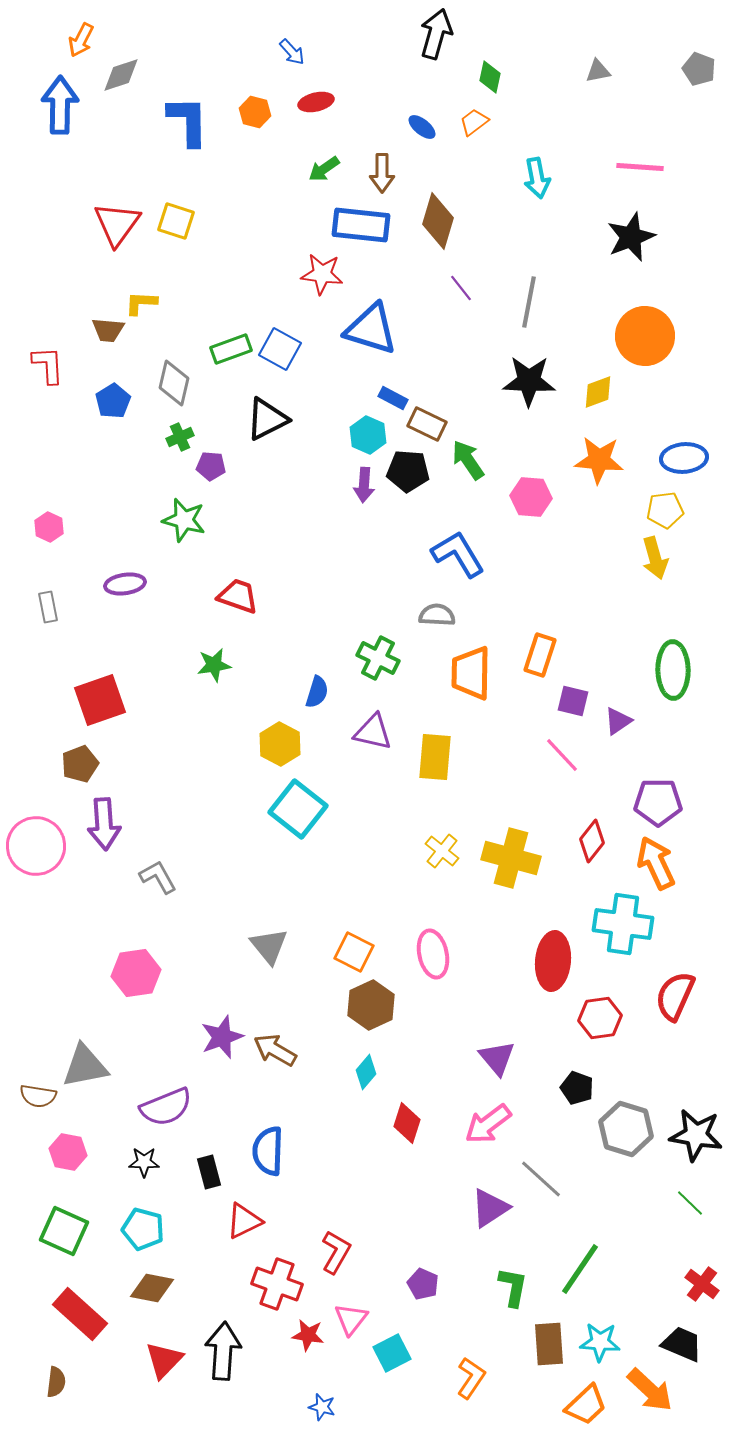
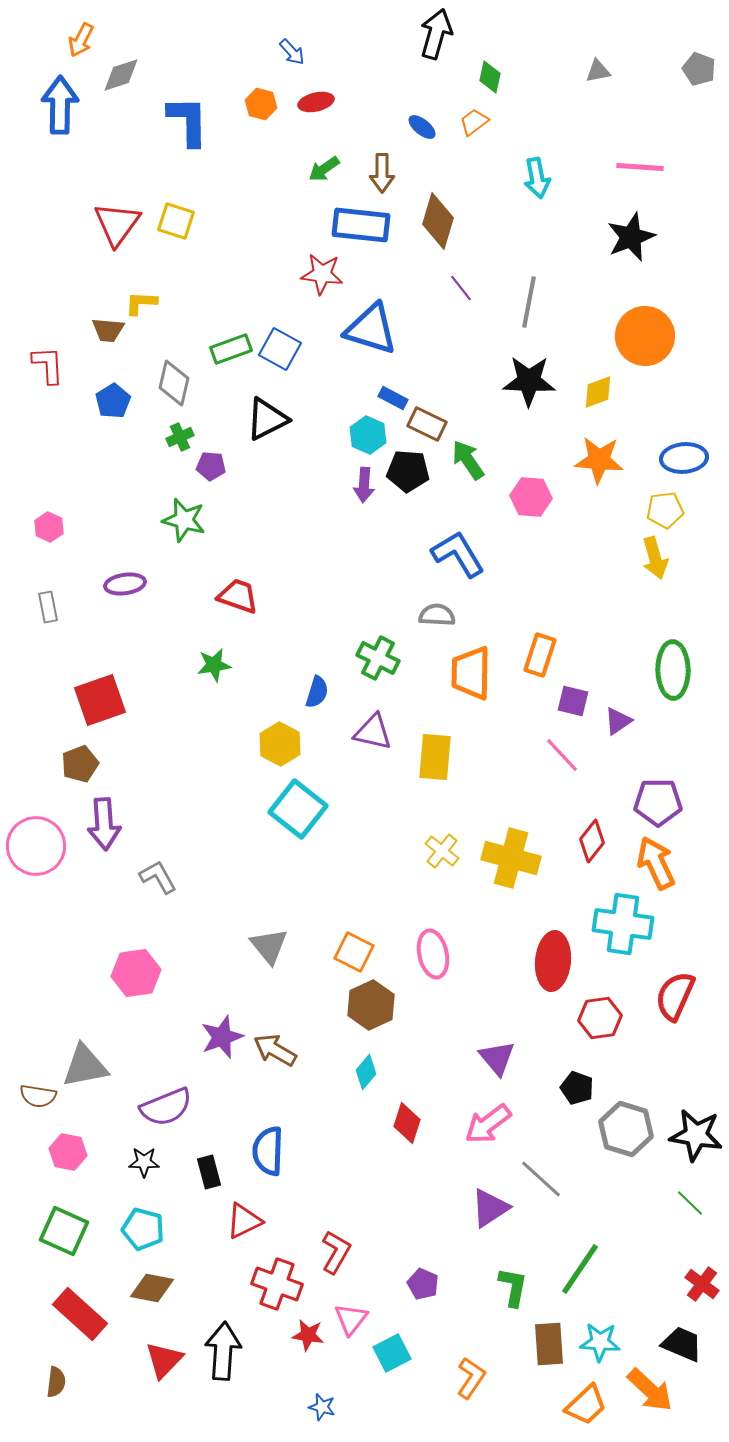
orange hexagon at (255, 112): moved 6 px right, 8 px up
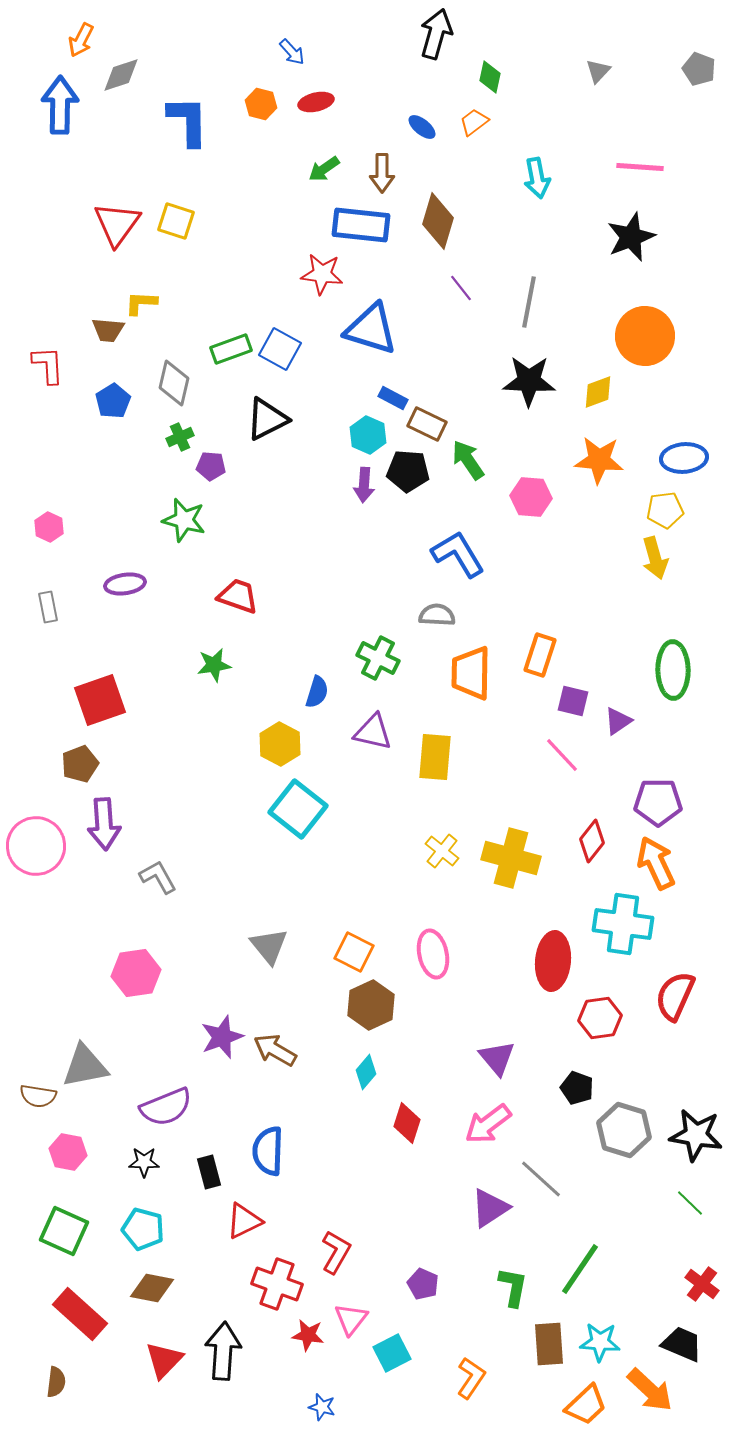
gray triangle at (598, 71): rotated 36 degrees counterclockwise
gray hexagon at (626, 1129): moved 2 px left, 1 px down
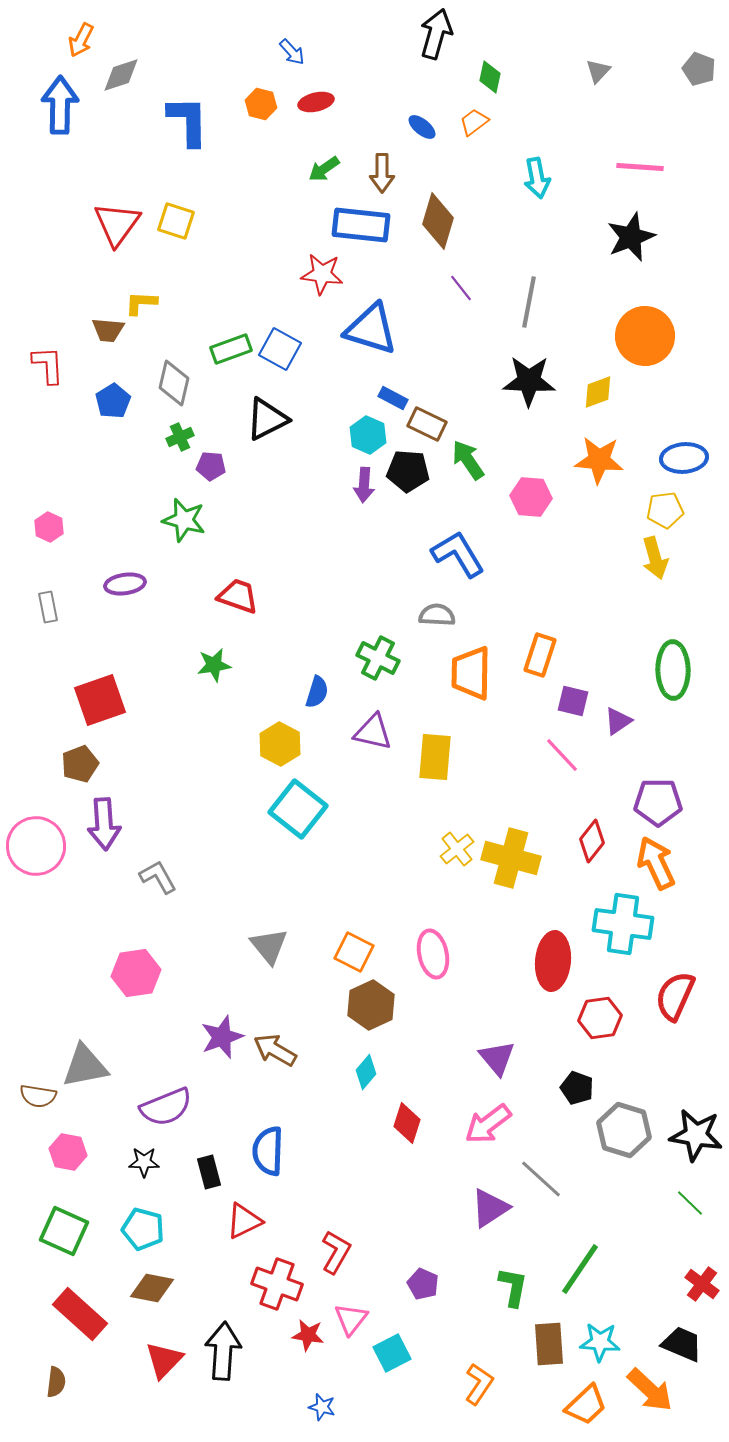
yellow cross at (442, 851): moved 15 px right, 2 px up; rotated 12 degrees clockwise
orange L-shape at (471, 1378): moved 8 px right, 6 px down
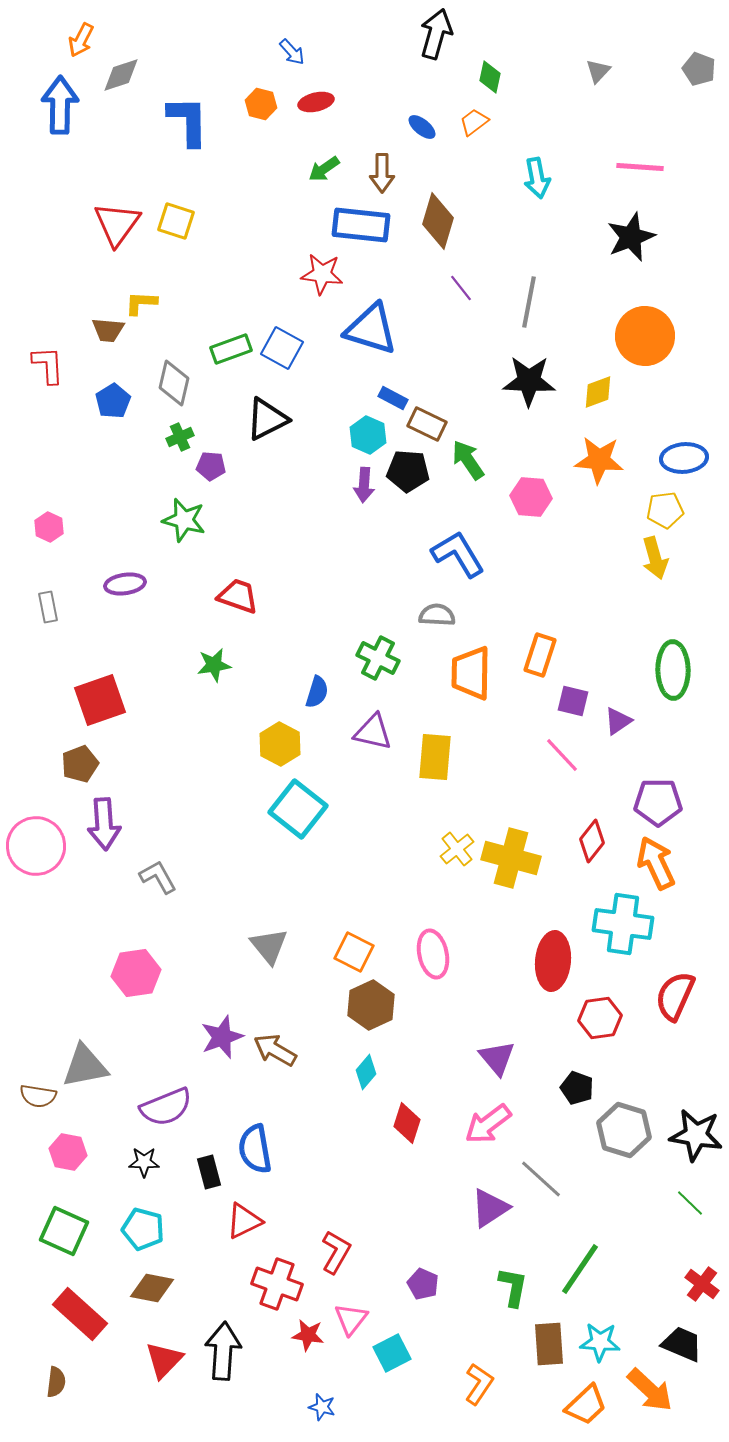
blue square at (280, 349): moved 2 px right, 1 px up
blue semicircle at (268, 1151): moved 13 px left, 2 px up; rotated 12 degrees counterclockwise
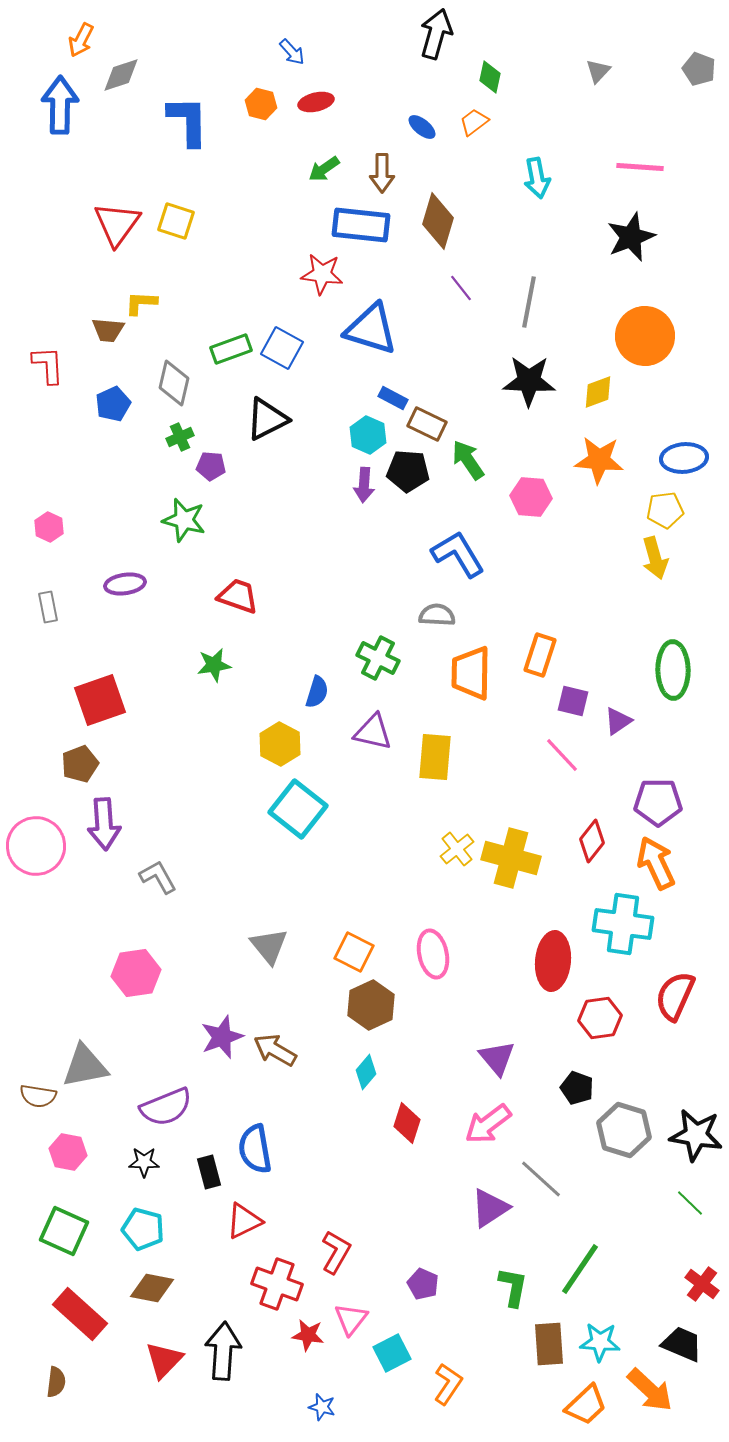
blue pentagon at (113, 401): moved 3 px down; rotated 8 degrees clockwise
orange L-shape at (479, 1384): moved 31 px left
